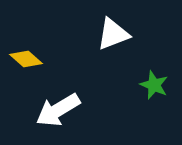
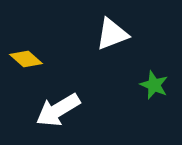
white triangle: moved 1 px left
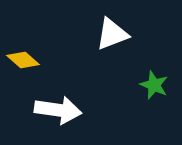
yellow diamond: moved 3 px left, 1 px down
white arrow: rotated 141 degrees counterclockwise
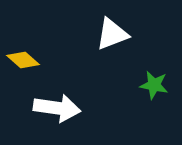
green star: rotated 12 degrees counterclockwise
white arrow: moved 1 px left, 2 px up
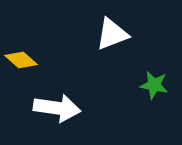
yellow diamond: moved 2 px left
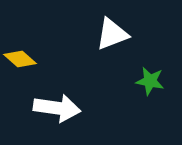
yellow diamond: moved 1 px left, 1 px up
green star: moved 4 px left, 4 px up
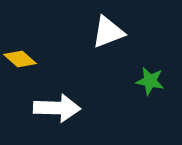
white triangle: moved 4 px left, 2 px up
white arrow: rotated 6 degrees counterclockwise
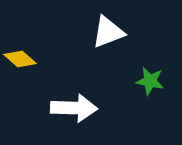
white arrow: moved 17 px right
